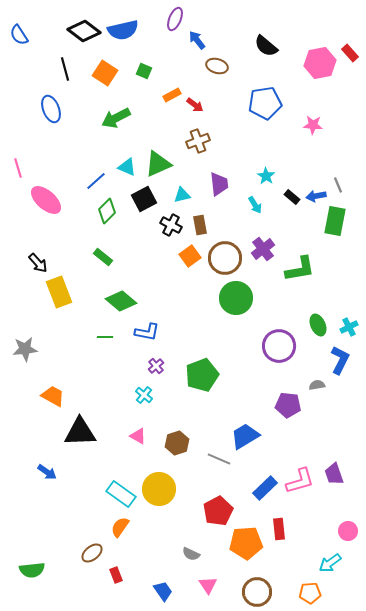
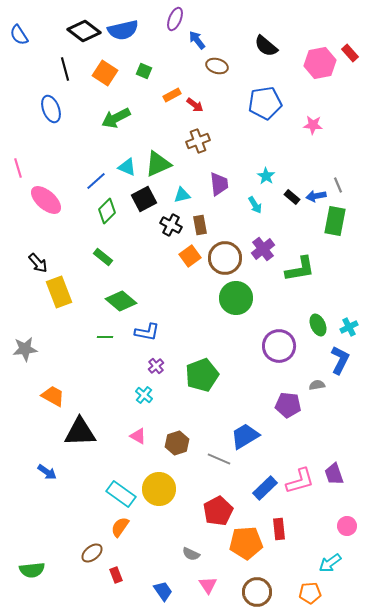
pink circle at (348, 531): moved 1 px left, 5 px up
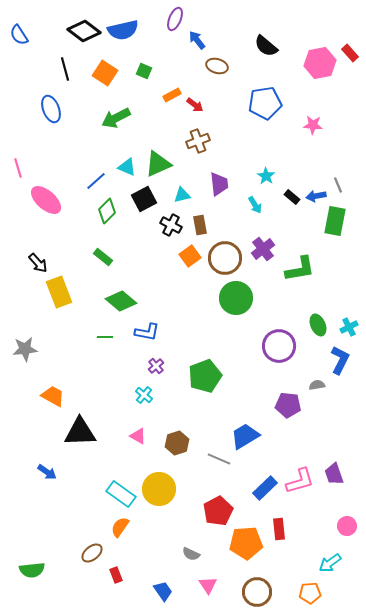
green pentagon at (202, 375): moved 3 px right, 1 px down
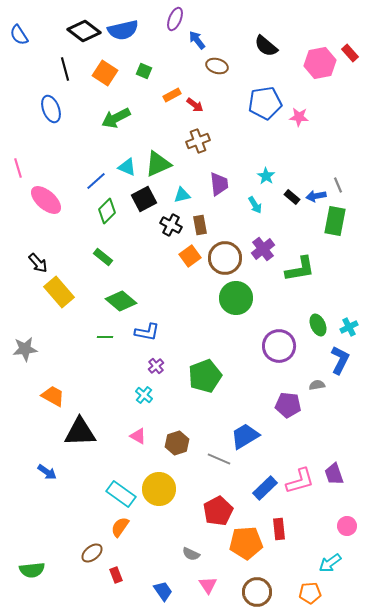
pink star at (313, 125): moved 14 px left, 8 px up
yellow rectangle at (59, 292): rotated 20 degrees counterclockwise
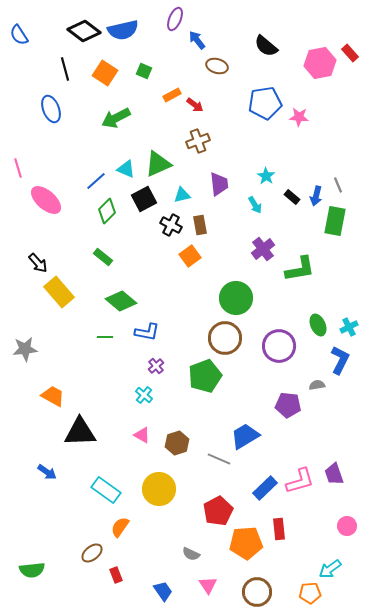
cyan triangle at (127, 167): moved 1 px left, 2 px down
blue arrow at (316, 196): rotated 66 degrees counterclockwise
brown circle at (225, 258): moved 80 px down
pink triangle at (138, 436): moved 4 px right, 1 px up
cyan rectangle at (121, 494): moved 15 px left, 4 px up
cyan arrow at (330, 563): moved 6 px down
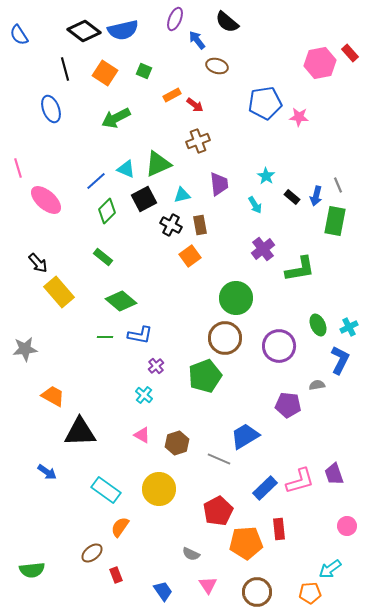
black semicircle at (266, 46): moved 39 px left, 24 px up
blue L-shape at (147, 332): moved 7 px left, 3 px down
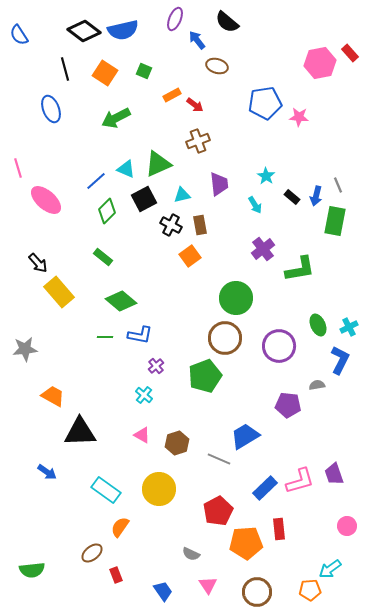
orange pentagon at (310, 593): moved 3 px up
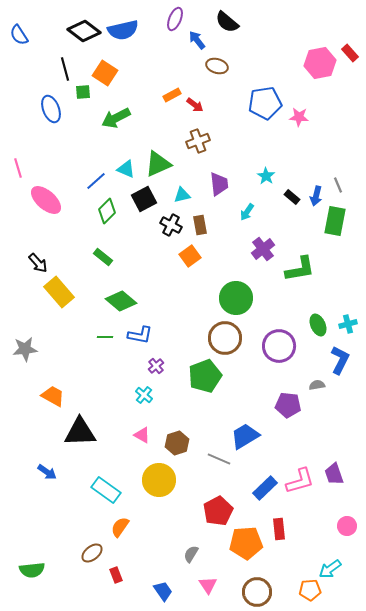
green square at (144, 71): moved 61 px left, 21 px down; rotated 28 degrees counterclockwise
cyan arrow at (255, 205): moved 8 px left, 7 px down; rotated 66 degrees clockwise
cyan cross at (349, 327): moved 1 px left, 3 px up; rotated 12 degrees clockwise
yellow circle at (159, 489): moved 9 px up
gray semicircle at (191, 554): rotated 96 degrees clockwise
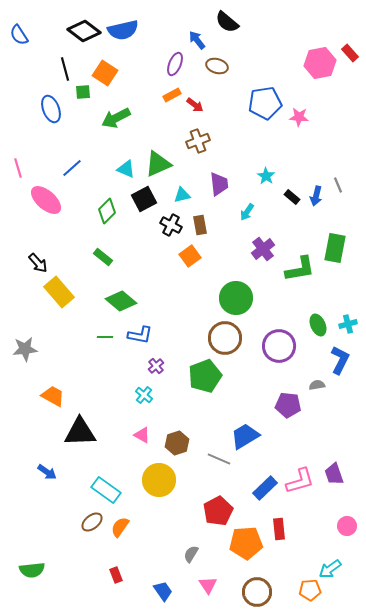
purple ellipse at (175, 19): moved 45 px down
blue line at (96, 181): moved 24 px left, 13 px up
green rectangle at (335, 221): moved 27 px down
brown ellipse at (92, 553): moved 31 px up
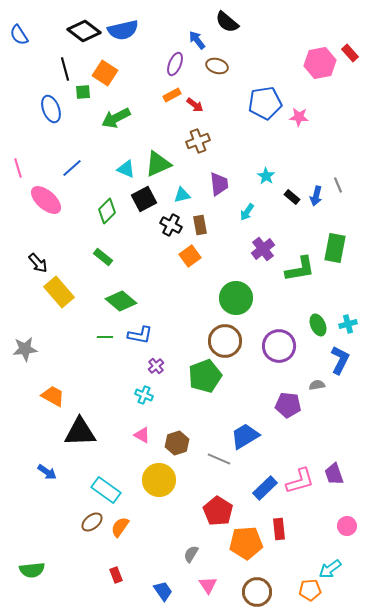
brown circle at (225, 338): moved 3 px down
cyan cross at (144, 395): rotated 18 degrees counterclockwise
red pentagon at (218, 511): rotated 12 degrees counterclockwise
